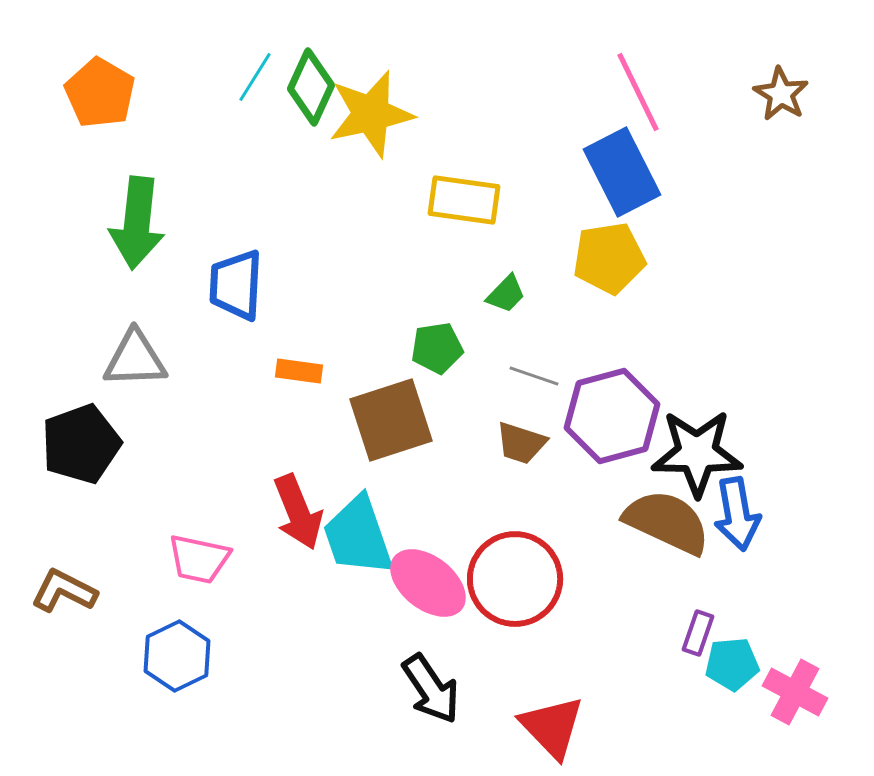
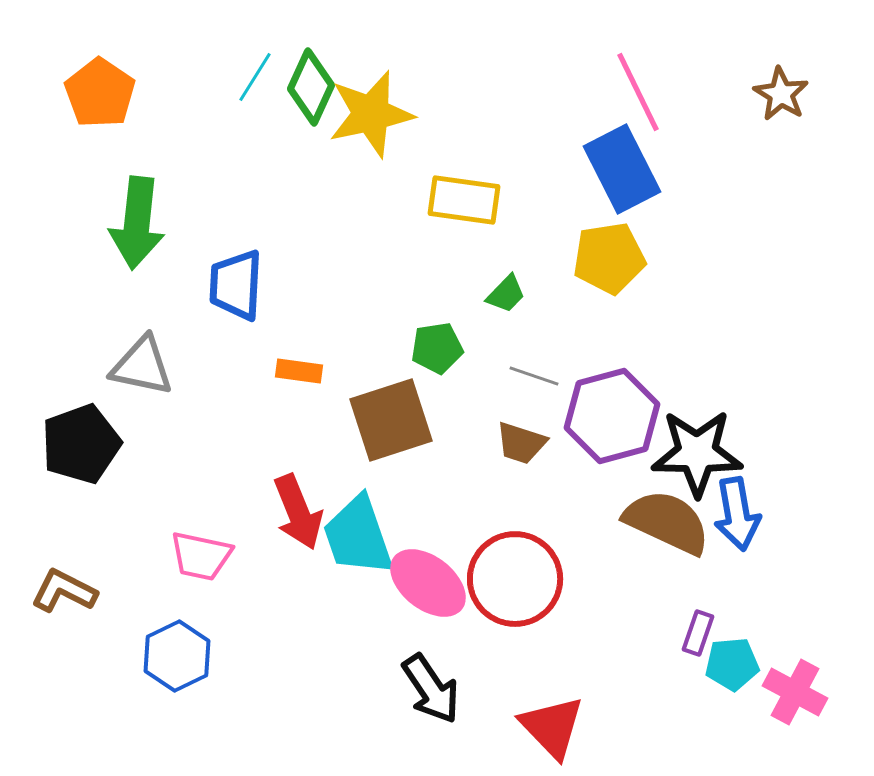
orange pentagon: rotated 4 degrees clockwise
blue rectangle: moved 3 px up
gray triangle: moved 7 px right, 7 px down; rotated 14 degrees clockwise
pink trapezoid: moved 2 px right, 3 px up
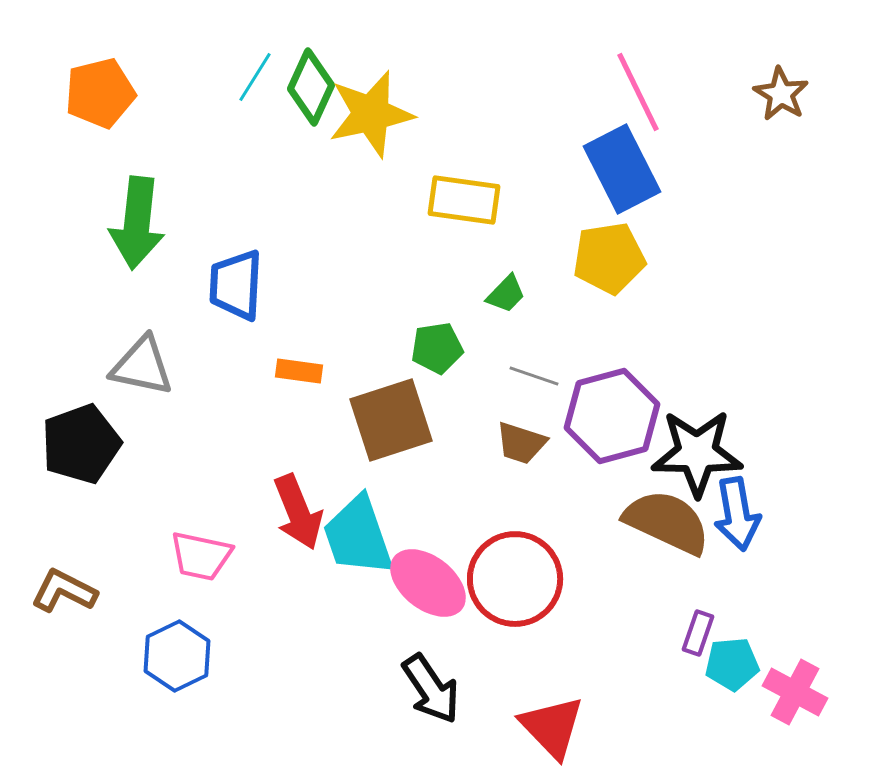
orange pentagon: rotated 24 degrees clockwise
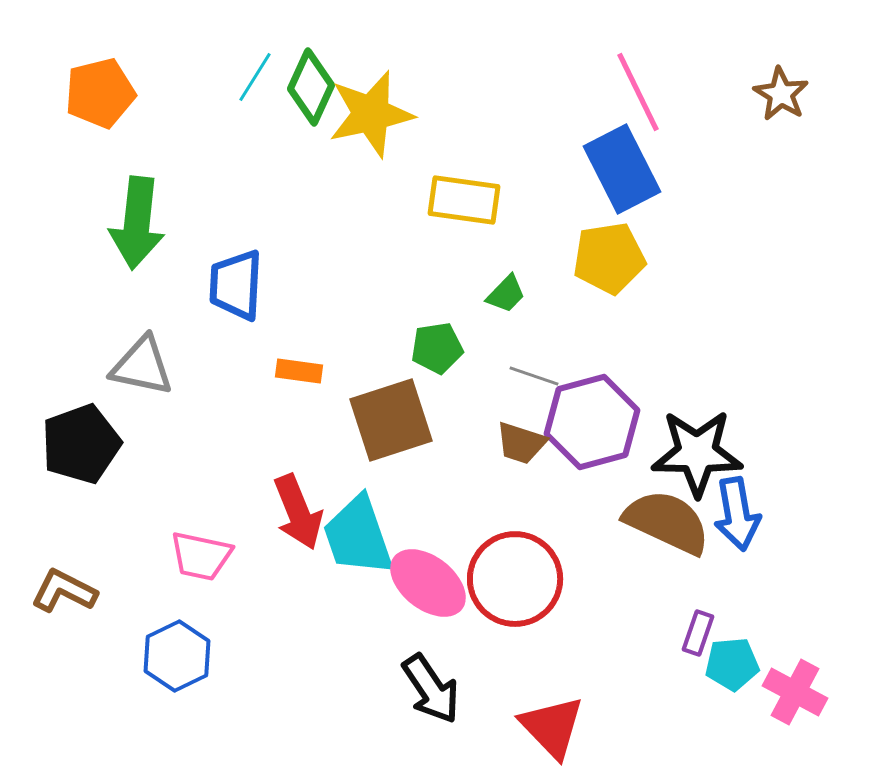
purple hexagon: moved 20 px left, 6 px down
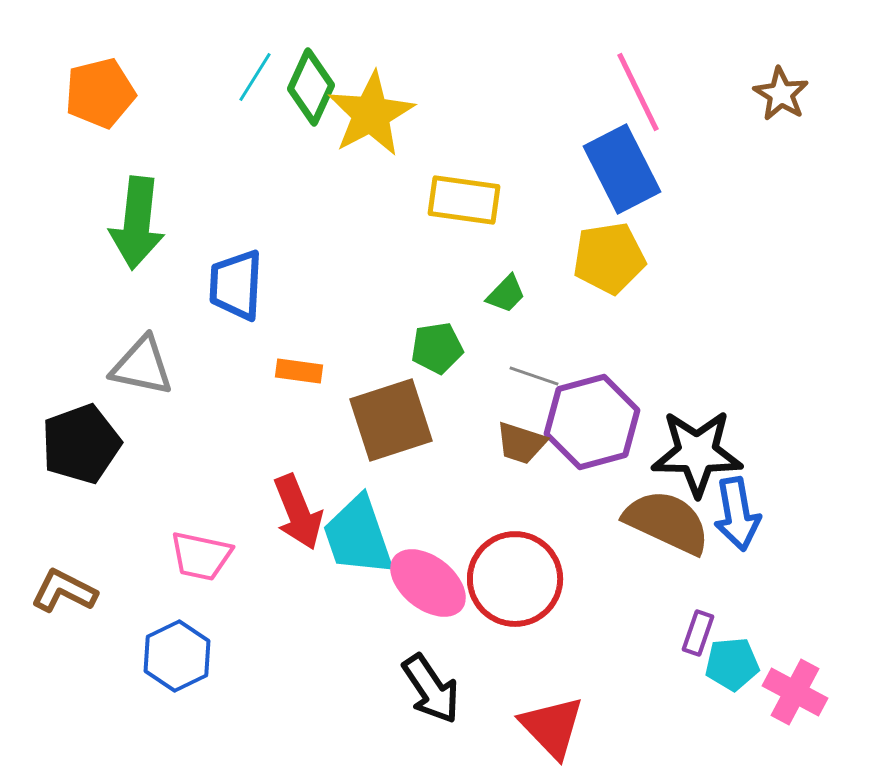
yellow star: rotated 16 degrees counterclockwise
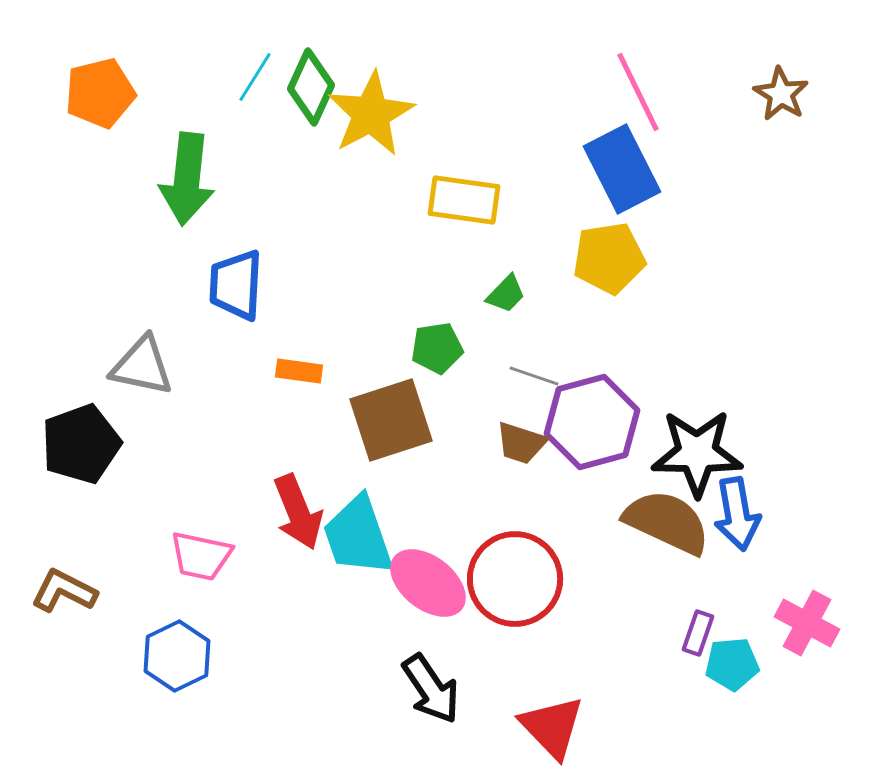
green arrow: moved 50 px right, 44 px up
pink cross: moved 12 px right, 69 px up
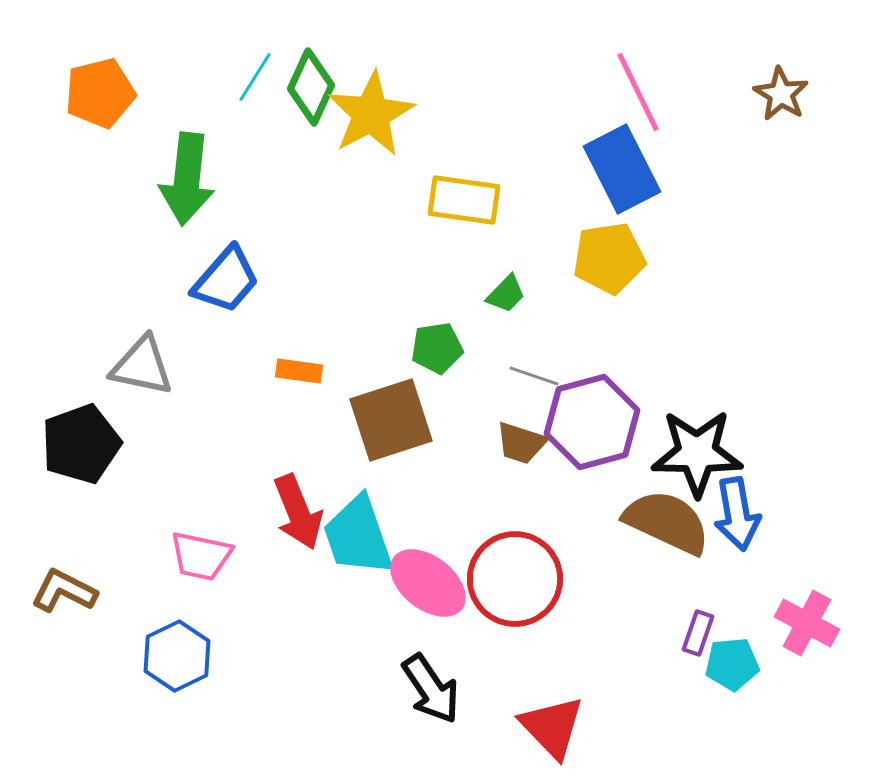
blue trapezoid: moved 10 px left, 5 px up; rotated 142 degrees counterclockwise
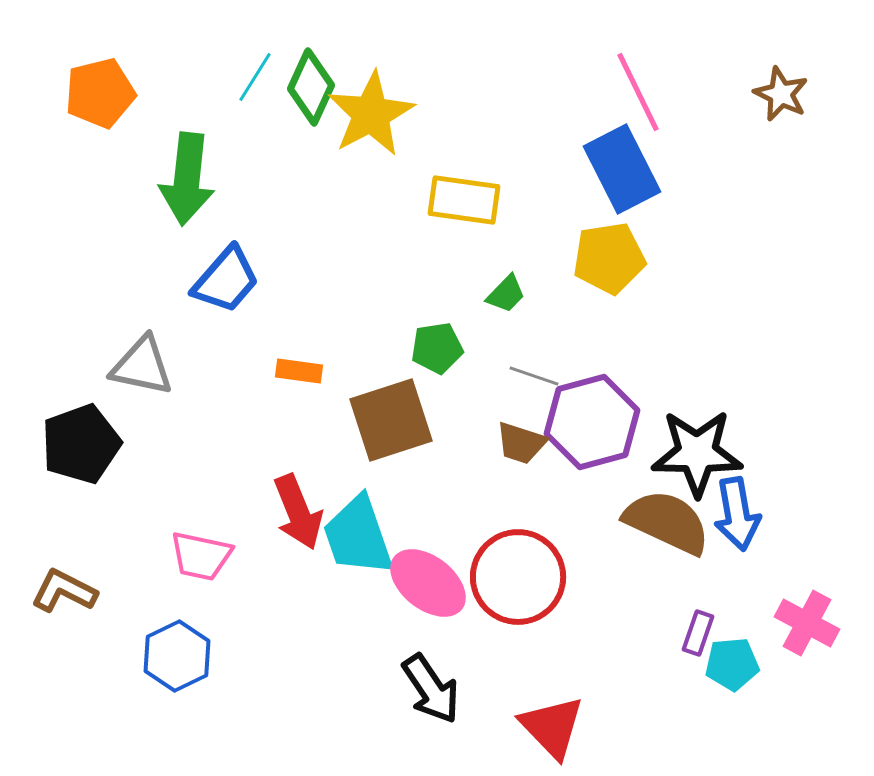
brown star: rotated 6 degrees counterclockwise
red circle: moved 3 px right, 2 px up
